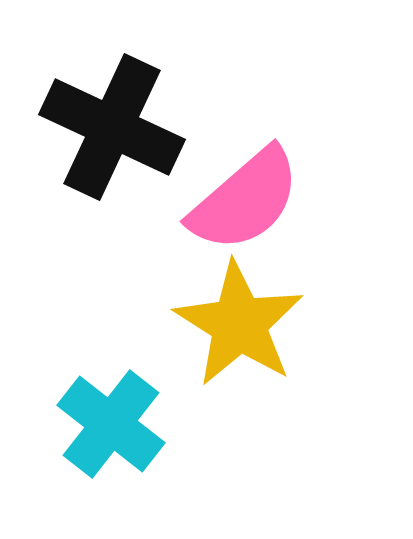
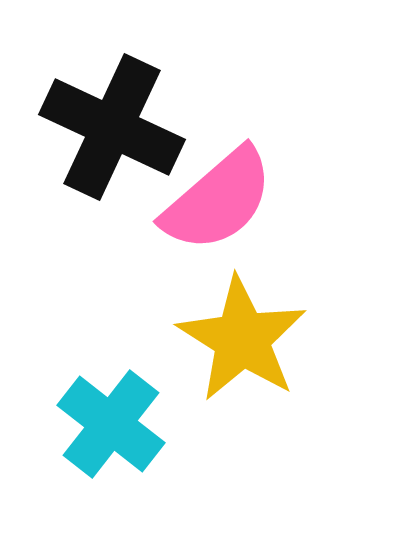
pink semicircle: moved 27 px left
yellow star: moved 3 px right, 15 px down
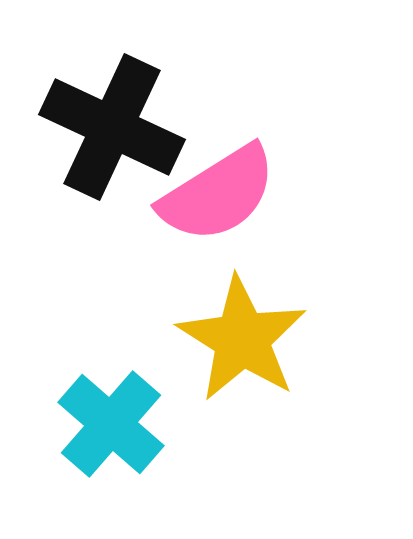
pink semicircle: moved 6 px up; rotated 9 degrees clockwise
cyan cross: rotated 3 degrees clockwise
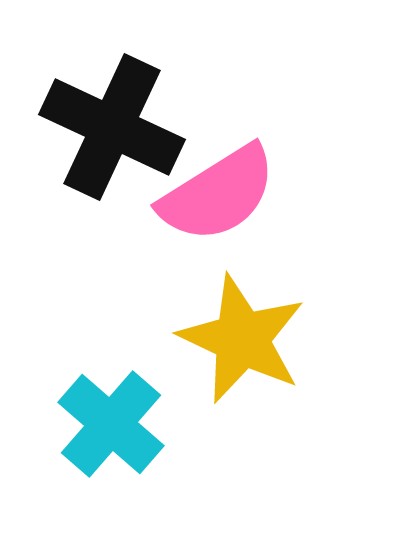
yellow star: rotated 7 degrees counterclockwise
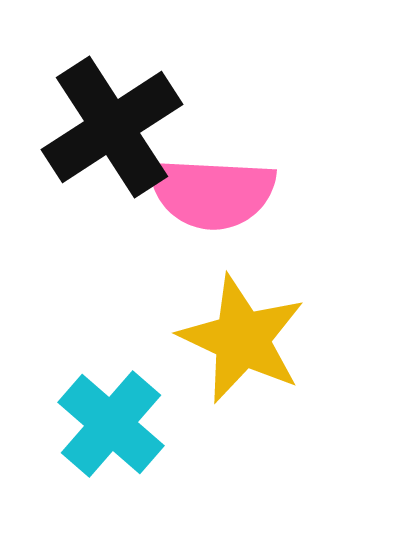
black cross: rotated 32 degrees clockwise
pink semicircle: moved 6 px left, 1 px up; rotated 35 degrees clockwise
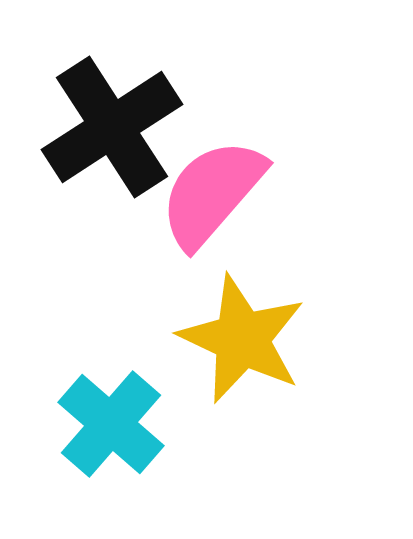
pink semicircle: rotated 128 degrees clockwise
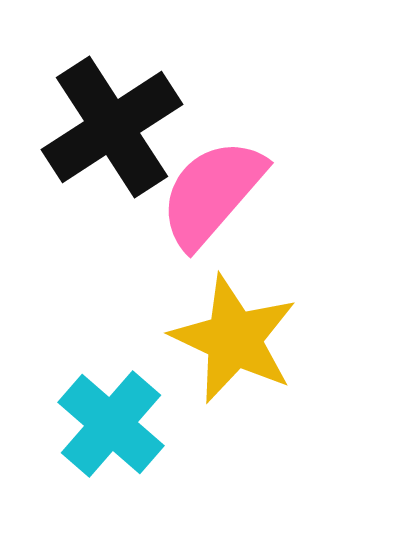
yellow star: moved 8 px left
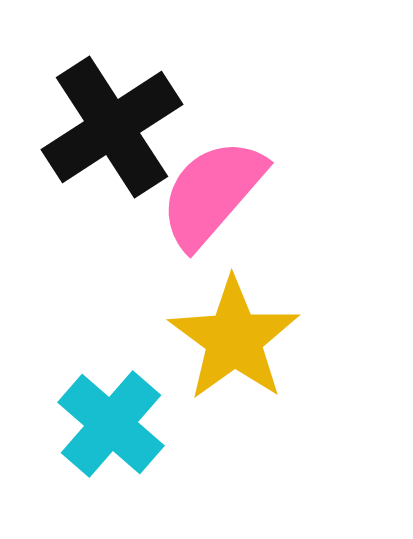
yellow star: rotated 11 degrees clockwise
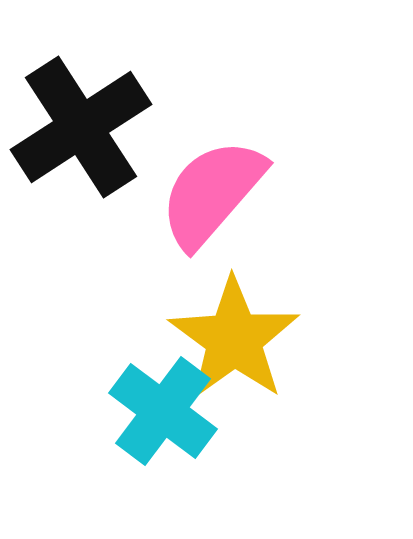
black cross: moved 31 px left
cyan cross: moved 52 px right, 13 px up; rotated 4 degrees counterclockwise
